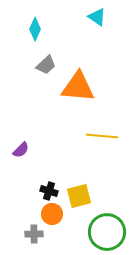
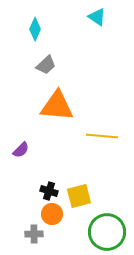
orange triangle: moved 21 px left, 19 px down
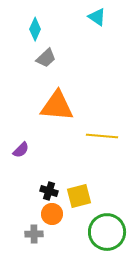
gray trapezoid: moved 7 px up
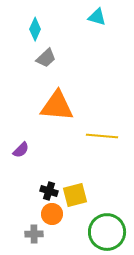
cyan triangle: rotated 18 degrees counterclockwise
yellow square: moved 4 px left, 1 px up
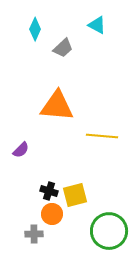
cyan triangle: moved 8 px down; rotated 12 degrees clockwise
gray trapezoid: moved 17 px right, 10 px up
green circle: moved 2 px right, 1 px up
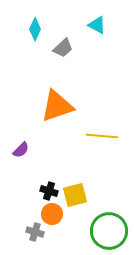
orange triangle: rotated 24 degrees counterclockwise
gray cross: moved 1 px right, 2 px up; rotated 18 degrees clockwise
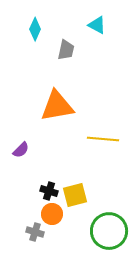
gray trapezoid: moved 3 px right, 2 px down; rotated 35 degrees counterclockwise
orange triangle: rotated 9 degrees clockwise
yellow line: moved 1 px right, 3 px down
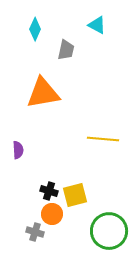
orange triangle: moved 14 px left, 13 px up
purple semicircle: moved 3 px left; rotated 48 degrees counterclockwise
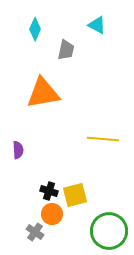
gray cross: rotated 18 degrees clockwise
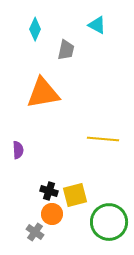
green circle: moved 9 px up
